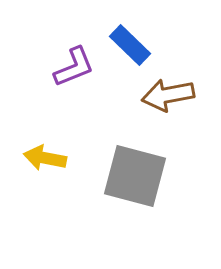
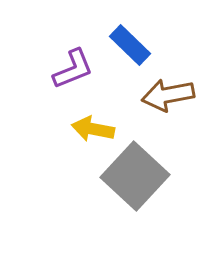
purple L-shape: moved 1 px left, 2 px down
yellow arrow: moved 48 px right, 29 px up
gray square: rotated 28 degrees clockwise
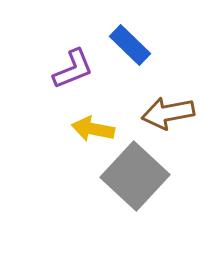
brown arrow: moved 18 px down
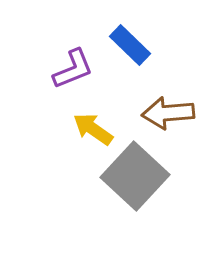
brown arrow: rotated 6 degrees clockwise
yellow arrow: rotated 24 degrees clockwise
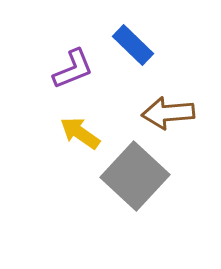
blue rectangle: moved 3 px right
yellow arrow: moved 13 px left, 4 px down
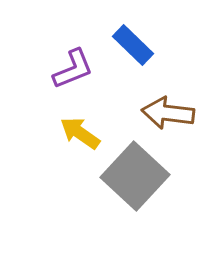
brown arrow: rotated 12 degrees clockwise
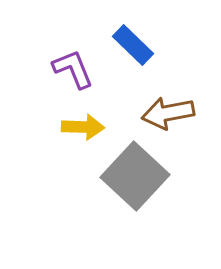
purple L-shape: rotated 90 degrees counterclockwise
brown arrow: rotated 18 degrees counterclockwise
yellow arrow: moved 3 px right, 6 px up; rotated 147 degrees clockwise
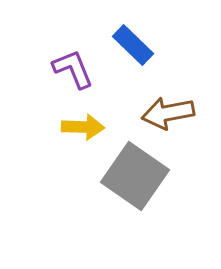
gray square: rotated 8 degrees counterclockwise
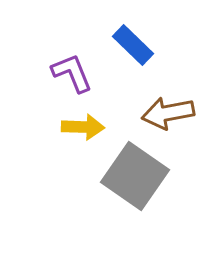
purple L-shape: moved 1 px left, 4 px down
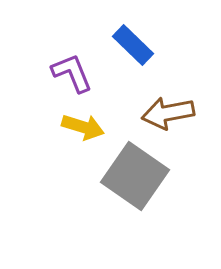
yellow arrow: rotated 15 degrees clockwise
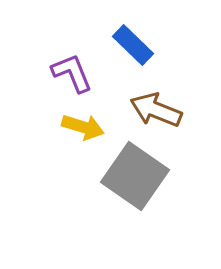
brown arrow: moved 12 px left, 3 px up; rotated 33 degrees clockwise
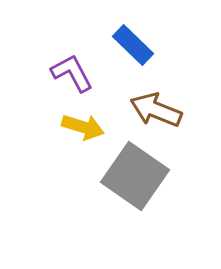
purple L-shape: rotated 6 degrees counterclockwise
